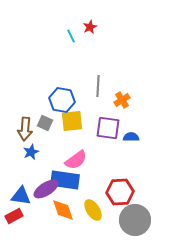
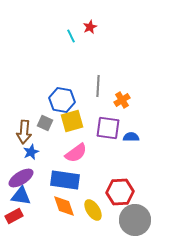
yellow square: rotated 10 degrees counterclockwise
brown arrow: moved 1 px left, 3 px down
pink semicircle: moved 7 px up
purple ellipse: moved 25 px left, 11 px up
orange diamond: moved 1 px right, 4 px up
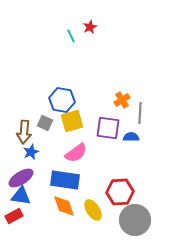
gray line: moved 42 px right, 27 px down
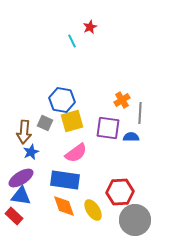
cyan line: moved 1 px right, 5 px down
red rectangle: rotated 72 degrees clockwise
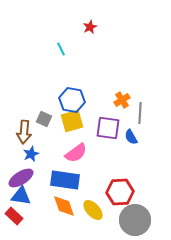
cyan line: moved 11 px left, 8 px down
blue hexagon: moved 10 px right
gray square: moved 1 px left, 4 px up
blue semicircle: rotated 119 degrees counterclockwise
blue star: moved 2 px down
yellow ellipse: rotated 10 degrees counterclockwise
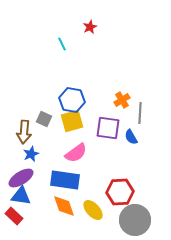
cyan line: moved 1 px right, 5 px up
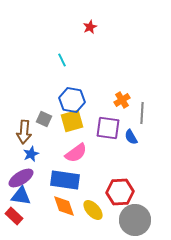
cyan line: moved 16 px down
gray line: moved 2 px right
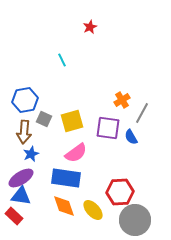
blue hexagon: moved 47 px left; rotated 20 degrees counterclockwise
gray line: rotated 25 degrees clockwise
blue rectangle: moved 1 px right, 2 px up
